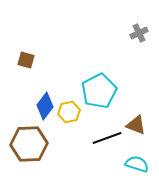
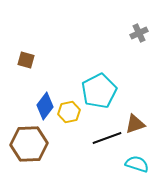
brown triangle: moved 1 px left, 1 px up; rotated 40 degrees counterclockwise
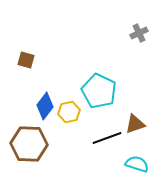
cyan pentagon: rotated 20 degrees counterclockwise
brown hexagon: rotated 6 degrees clockwise
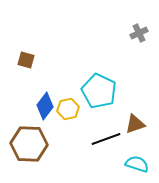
yellow hexagon: moved 1 px left, 3 px up
black line: moved 1 px left, 1 px down
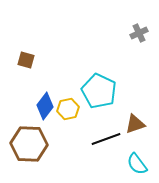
cyan semicircle: rotated 145 degrees counterclockwise
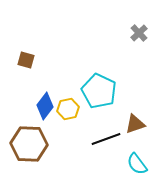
gray cross: rotated 18 degrees counterclockwise
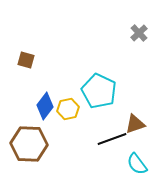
black line: moved 6 px right
